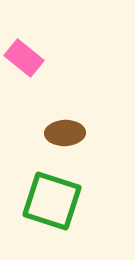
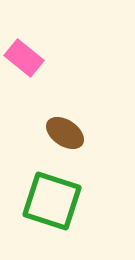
brown ellipse: rotated 36 degrees clockwise
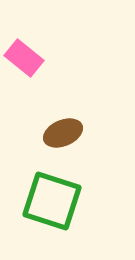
brown ellipse: moved 2 px left; rotated 57 degrees counterclockwise
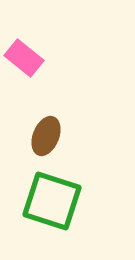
brown ellipse: moved 17 px left, 3 px down; rotated 45 degrees counterclockwise
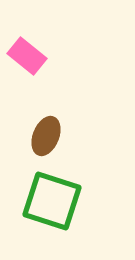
pink rectangle: moved 3 px right, 2 px up
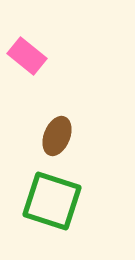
brown ellipse: moved 11 px right
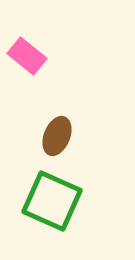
green square: rotated 6 degrees clockwise
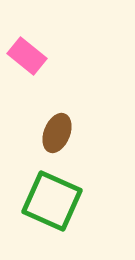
brown ellipse: moved 3 px up
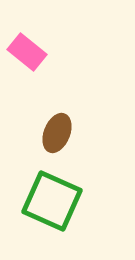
pink rectangle: moved 4 px up
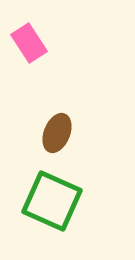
pink rectangle: moved 2 px right, 9 px up; rotated 18 degrees clockwise
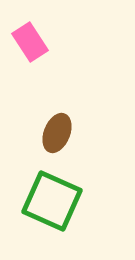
pink rectangle: moved 1 px right, 1 px up
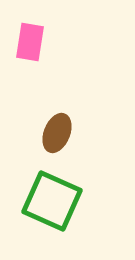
pink rectangle: rotated 42 degrees clockwise
